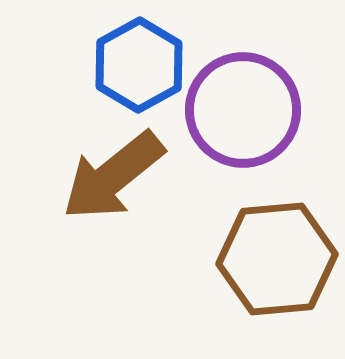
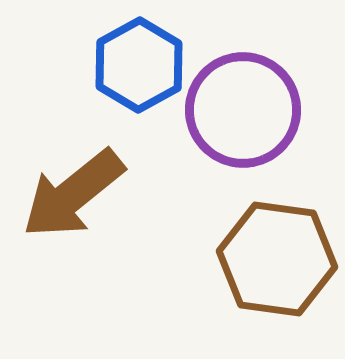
brown arrow: moved 40 px left, 18 px down
brown hexagon: rotated 13 degrees clockwise
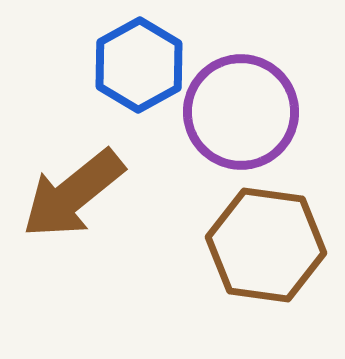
purple circle: moved 2 px left, 2 px down
brown hexagon: moved 11 px left, 14 px up
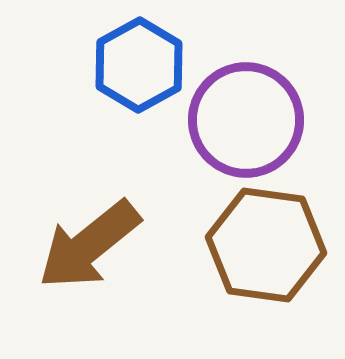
purple circle: moved 5 px right, 8 px down
brown arrow: moved 16 px right, 51 px down
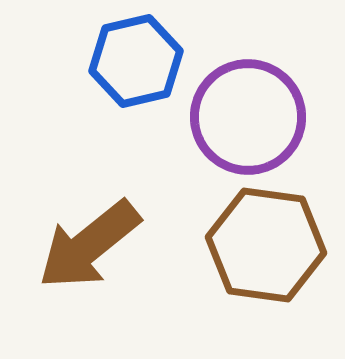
blue hexagon: moved 3 px left, 4 px up; rotated 16 degrees clockwise
purple circle: moved 2 px right, 3 px up
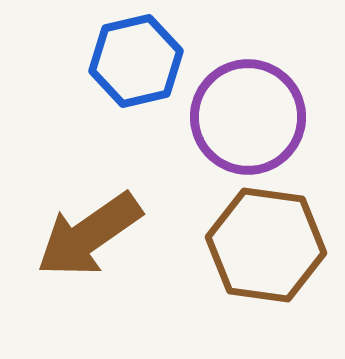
brown arrow: moved 10 px up; rotated 4 degrees clockwise
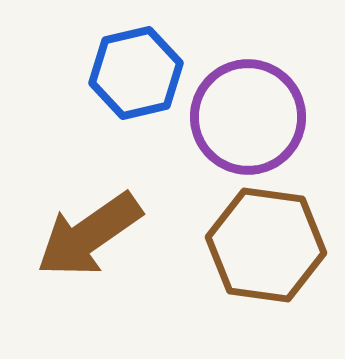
blue hexagon: moved 12 px down
